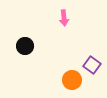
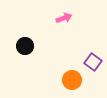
pink arrow: rotated 105 degrees counterclockwise
purple square: moved 1 px right, 3 px up
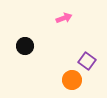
purple square: moved 6 px left, 1 px up
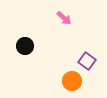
pink arrow: rotated 63 degrees clockwise
orange circle: moved 1 px down
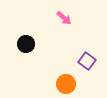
black circle: moved 1 px right, 2 px up
orange circle: moved 6 px left, 3 px down
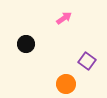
pink arrow: rotated 77 degrees counterclockwise
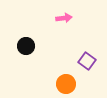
pink arrow: rotated 28 degrees clockwise
black circle: moved 2 px down
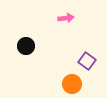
pink arrow: moved 2 px right
orange circle: moved 6 px right
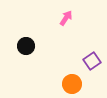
pink arrow: rotated 49 degrees counterclockwise
purple square: moved 5 px right; rotated 18 degrees clockwise
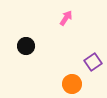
purple square: moved 1 px right, 1 px down
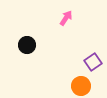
black circle: moved 1 px right, 1 px up
orange circle: moved 9 px right, 2 px down
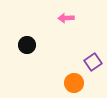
pink arrow: rotated 126 degrees counterclockwise
orange circle: moved 7 px left, 3 px up
